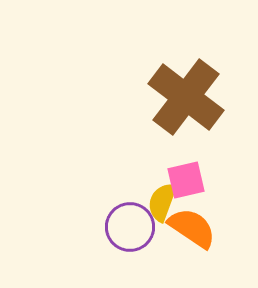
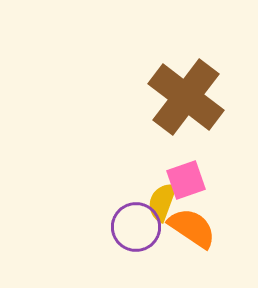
pink square: rotated 6 degrees counterclockwise
purple circle: moved 6 px right
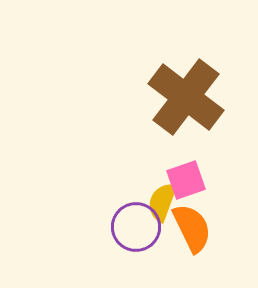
orange semicircle: rotated 30 degrees clockwise
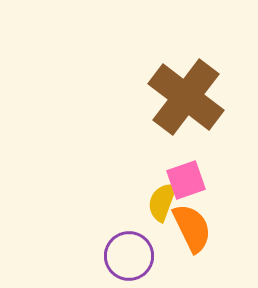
purple circle: moved 7 px left, 29 px down
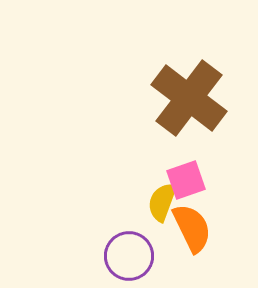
brown cross: moved 3 px right, 1 px down
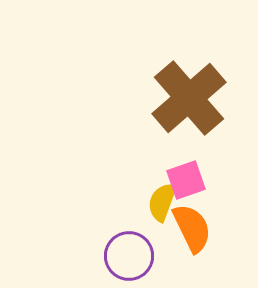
brown cross: rotated 12 degrees clockwise
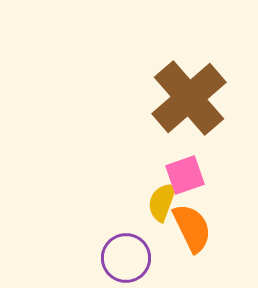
pink square: moved 1 px left, 5 px up
purple circle: moved 3 px left, 2 px down
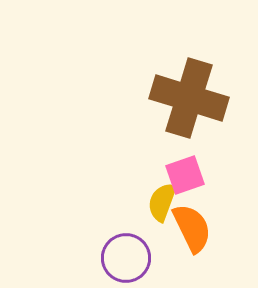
brown cross: rotated 32 degrees counterclockwise
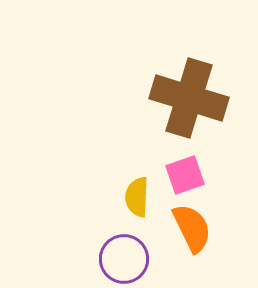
yellow semicircle: moved 25 px left, 5 px up; rotated 18 degrees counterclockwise
purple circle: moved 2 px left, 1 px down
